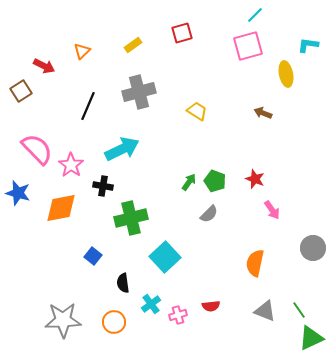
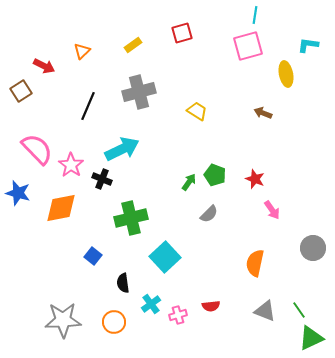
cyan line: rotated 36 degrees counterclockwise
green pentagon: moved 6 px up
black cross: moved 1 px left, 7 px up; rotated 12 degrees clockwise
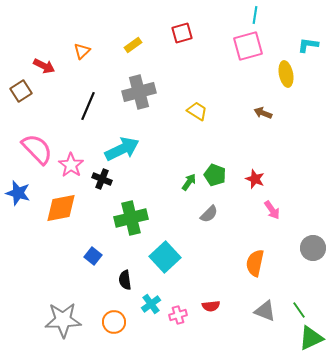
black semicircle: moved 2 px right, 3 px up
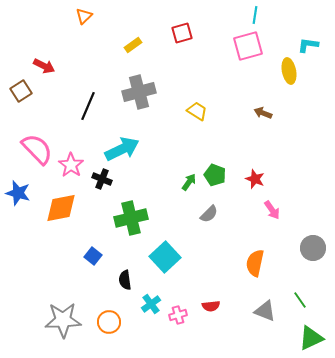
orange triangle: moved 2 px right, 35 px up
yellow ellipse: moved 3 px right, 3 px up
green line: moved 1 px right, 10 px up
orange circle: moved 5 px left
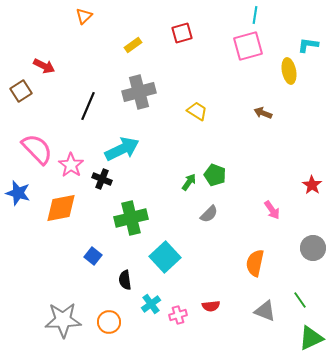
red star: moved 57 px right, 6 px down; rotated 12 degrees clockwise
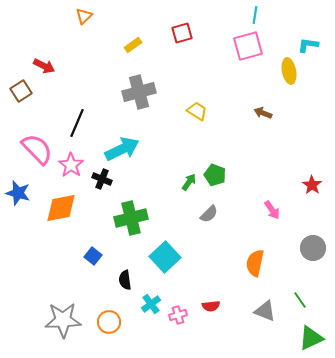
black line: moved 11 px left, 17 px down
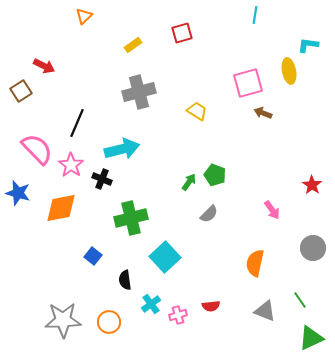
pink square: moved 37 px down
cyan arrow: rotated 12 degrees clockwise
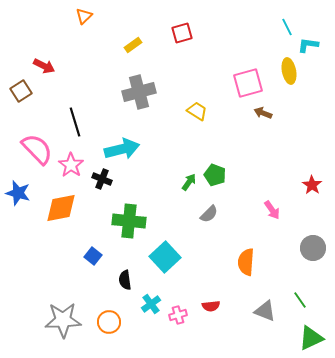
cyan line: moved 32 px right, 12 px down; rotated 36 degrees counterclockwise
black line: moved 2 px left, 1 px up; rotated 40 degrees counterclockwise
green cross: moved 2 px left, 3 px down; rotated 20 degrees clockwise
orange semicircle: moved 9 px left, 1 px up; rotated 8 degrees counterclockwise
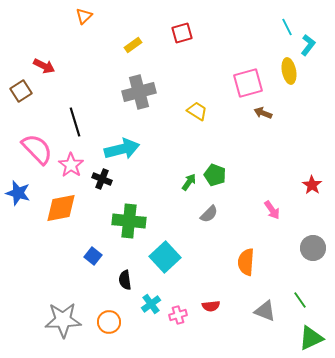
cyan L-shape: rotated 120 degrees clockwise
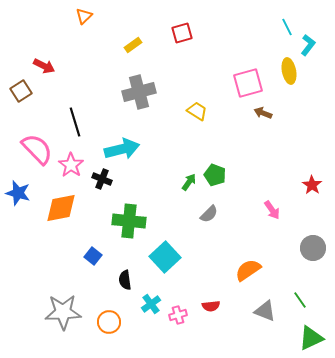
orange semicircle: moved 2 px right, 8 px down; rotated 52 degrees clockwise
gray star: moved 8 px up
